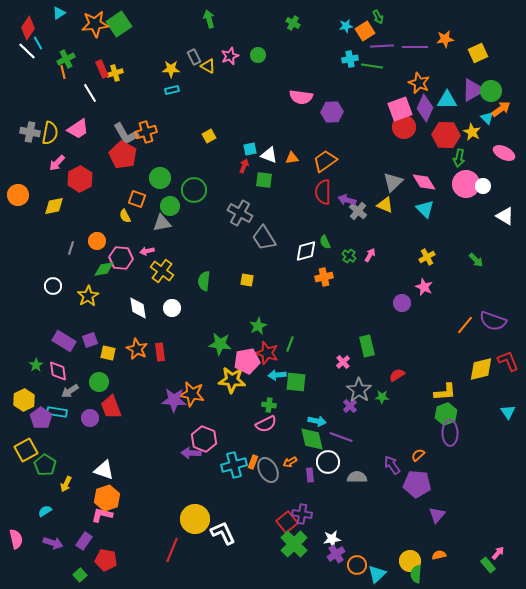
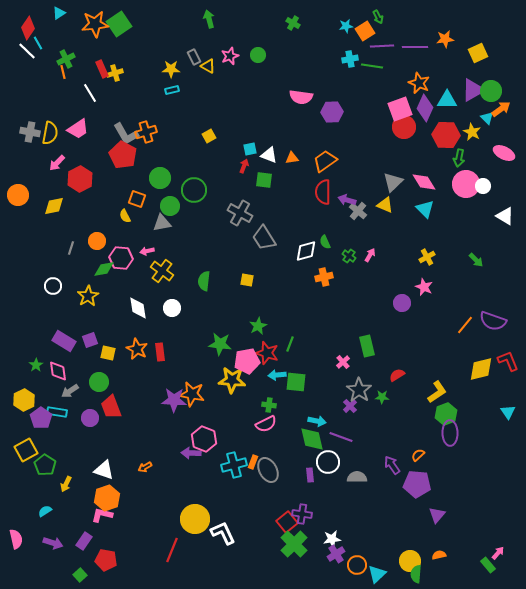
yellow L-shape at (445, 392): moved 8 px left; rotated 30 degrees counterclockwise
orange arrow at (290, 462): moved 145 px left, 5 px down
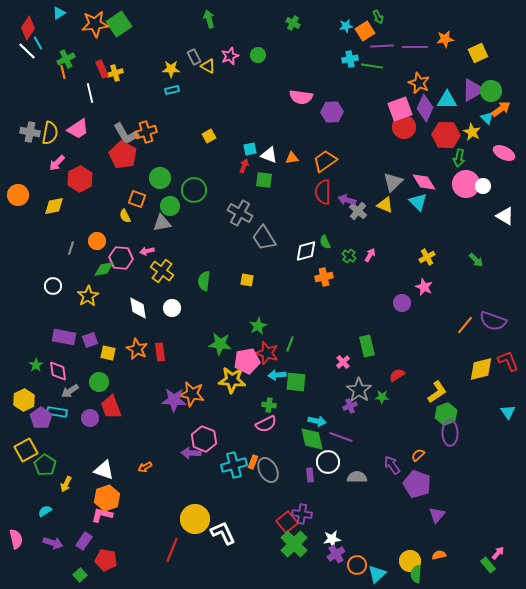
white line at (90, 93): rotated 18 degrees clockwise
cyan triangle at (425, 209): moved 7 px left, 7 px up
purple rectangle at (64, 341): moved 4 px up; rotated 20 degrees counterclockwise
purple cross at (350, 406): rotated 24 degrees clockwise
purple pentagon at (417, 484): rotated 16 degrees clockwise
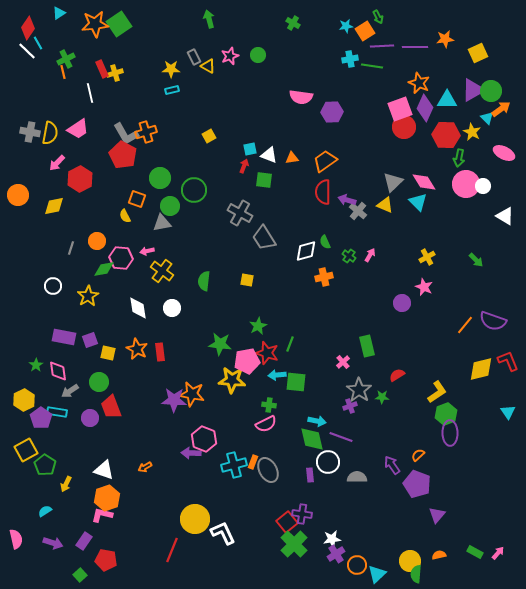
green rectangle at (488, 565): moved 13 px left, 13 px up; rotated 21 degrees counterclockwise
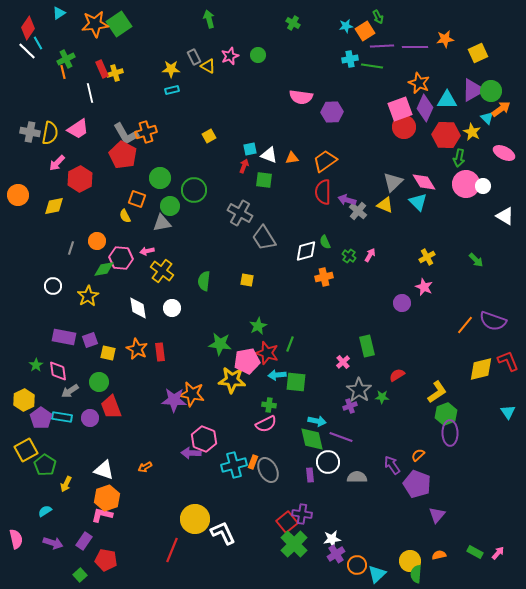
cyan rectangle at (57, 412): moved 5 px right, 5 px down
